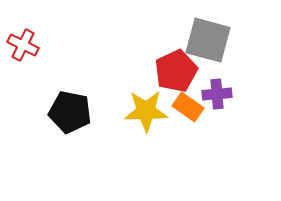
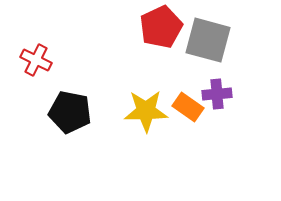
red cross: moved 13 px right, 15 px down
red pentagon: moved 15 px left, 44 px up
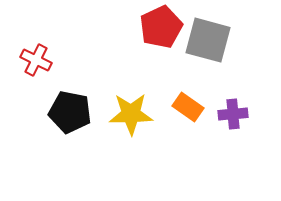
purple cross: moved 16 px right, 20 px down
yellow star: moved 15 px left, 3 px down
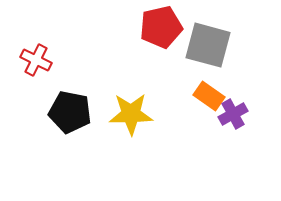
red pentagon: rotated 12 degrees clockwise
gray square: moved 5 px down
orange rectangle: moved 21 px right, 11 px up
purple cross: rotated 24 degrees counterclockwise
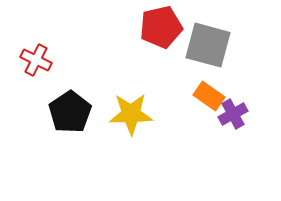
black pentagon: rotated 27 degrees clockwise
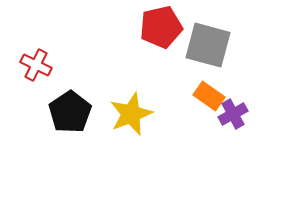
red cross: moved 5 px down
yellow star: rotated 21 degrees counterclockwise
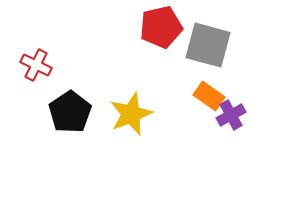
purple cross: moved 2 px left, 1 px down
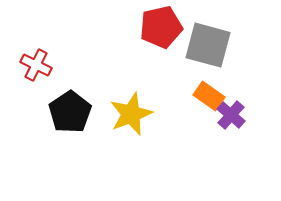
purple cross: rotated 20 degrees counterclockwise
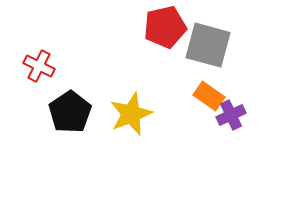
red pentagon: moved 4 px right
red cross: moved 3 px right, 1 px down
purple cross: rotated 24 degrees clockwise
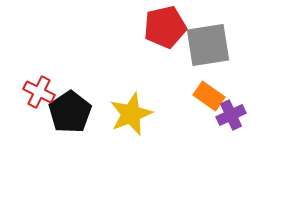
gray square: rotated 24 degrees counterclockwise
red cross: moved 26 px down
